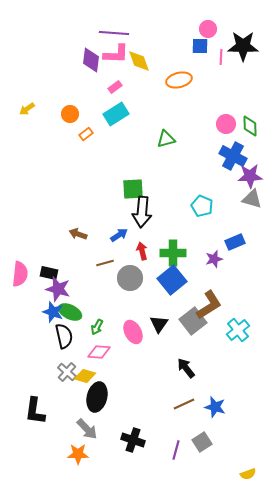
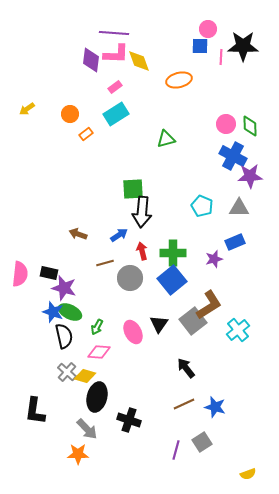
gray triangle at (252, 199): moved 13 px left, 9 px down; rotated 15 degrees counterclockwise
purple star at (58, 289): moved 6 px right, 1 px up
black cross at (133, 440): moved 4 px left, 20 px up
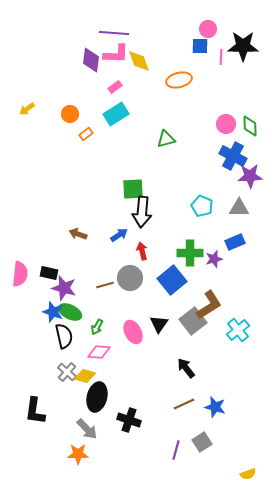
green cross at (173, 253): moved 17 px right
brown line at (105, 263): moved 22 px down
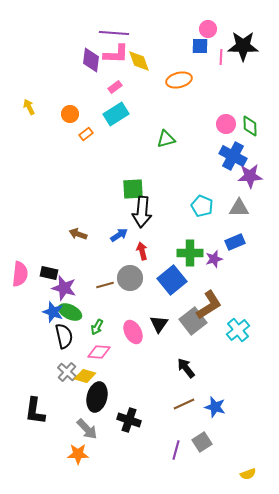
yellow arrow at (27, 109): moved 2 px right, 2 px up; rotated 98 degrees clockwise
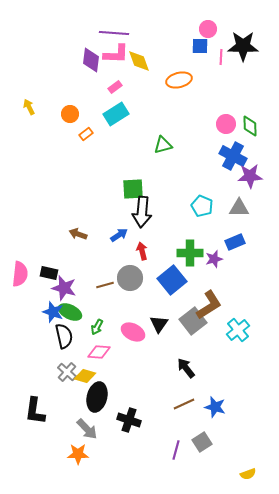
green triangle at (166, 139): moved 3 px left, 6 px down
pink ellipse at (133, 332): rotated 35 degrees counterclockwise
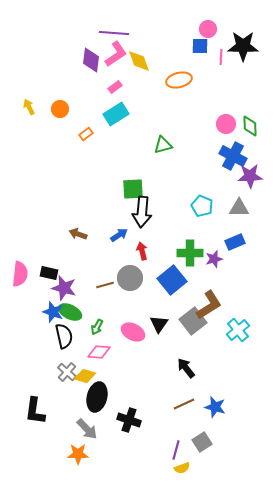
pink L-shape at (116, 54): rotated 36 degrees counterclockwise
orange circle at (70, 114): moved 10 px left, 5 px up
yellow semicircle at (248, 474): moved 66 px left, 6 px up
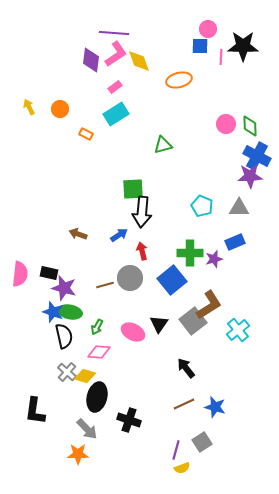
orange rectangle at (86, 134): rotated 64 degrees clockwise
blue cross at (233, 156): moved 24 px right
green ellipse at (70, 312): rotated 15 degrees counterclockwise
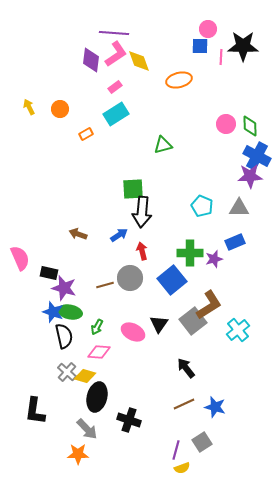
orange rectangle at (86, 134): rotated 56 degrees counterclockwise
pink semicircle at (20, 274): moved 16 px up; rotated 30 degrees counterclockwise
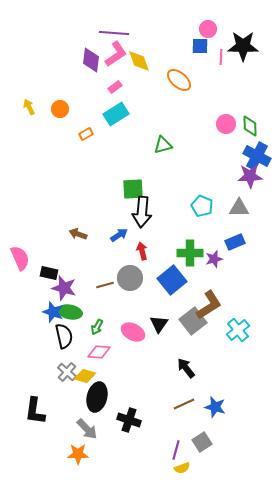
orange ellipse at (179, 80): rotated 55 degrees clockwise
